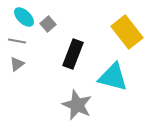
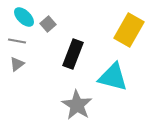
yellow rectangle: moved 2 px right, 2 px up; rotated 68 degrees clockwise
gray star: rotated 8 degrees clockwise
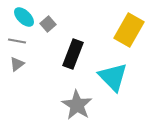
cyan triangle: rotated 32 degrees clockwise
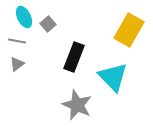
cyan ellipse: rotated 20 degrees clockwise
black rectangle: moved 1 px right, 3 px down
gray star: rotated 8 degrees counterclockwise
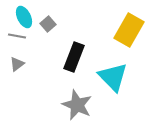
gray line: moved 5 px up
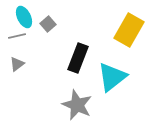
gray line: rotated 24 degrees counterclockwise
black rectangle: moved 4 px right, 1 px down
cyan triangle: moved 1 px left; rotated 36 degrees clockwise
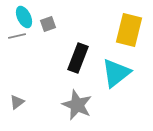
gray square: rotated 21 degrees clockwise
yellow rectangle: rotated 16 degrees counterclockwise
gray triangle: moved 38 px down
cyan triangle: moved 4 px right, 4 px up
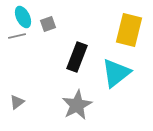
cyan ellipse: moved 1 px left
black rectangle: moved 1 px left, 1 px up
gray star: rotated 20 degrees clockwise
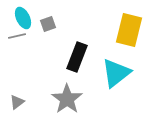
cyan ellipse: moved 1 px down
gray star: moved 10 px left, 6 px up; rotated 8 degrees counterclockwise
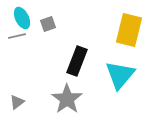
cyan ellipse: moved 1 px left
black rectangle: moved 4 px down
cyan triangle: moved 4 px right, 2 px down; rotated 12 degrees counterclockwise
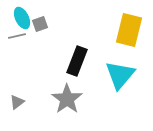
gray square: moved 8 px left
